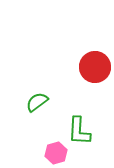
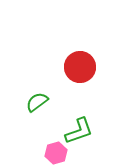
red circle: moved 15 px left
green L-shape: rotated 112 degrees counterclockwise
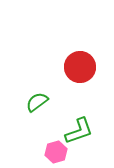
pink hexagon: moved 1 px up
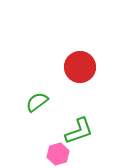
pink hexagon: moved 2 px right, 2 px down
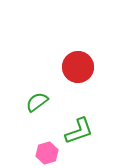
red circle: moved 2 px left
pink hexagon: moved 11 px left, 1 px up
